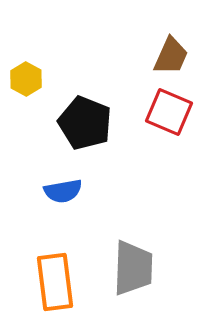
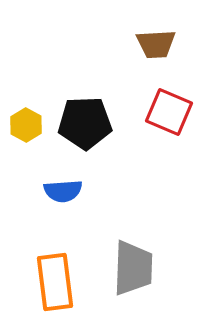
brown trapezoid: moved 15 px left, 12 px up; rotated 63 degrees clockwise
yellow hexagon: moved 46 px down
black pentagon: rotated 24 degrees counterclockwise
blue semicircle: rotated 6 degrees clockwise
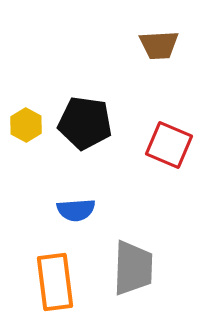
brown trapezoid: moved 3 px right, 1 px down
red square: moved 33 px down
black pentagon: rotated 10 degrees clockwise
blue semicircle: moved 13 px right, 19 px down
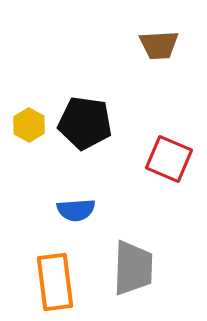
yellow hexagon: moved 3 px right
red square: moved 14 px down
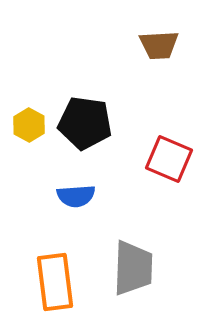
blue semicircle: moved 14 px up
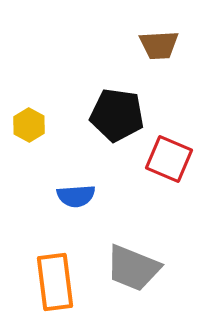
black pentagon: moved 32 px right, 8 px up
gray trapezoid: rotated 110 degrees clockwise
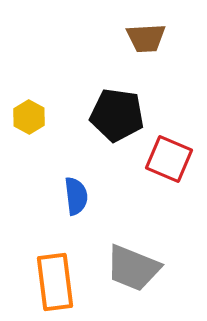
brown trapezoid: moved 13 px left, 7 px up
yellow hexagon: moved 8 px up
blue semicircle: rotated 93 degrees counterclockwise
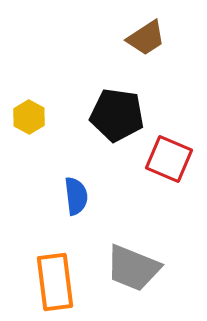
brown trapezoid: rotated 30 degrees counterclockwise
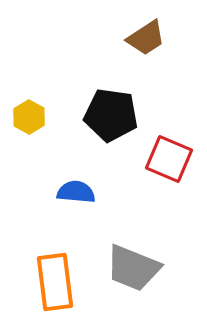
black pentagon: moved 6 px left
blue semicircle: moved 4 px up; rotated 78 degrees counterclockwise
